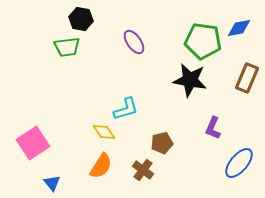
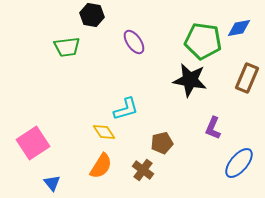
black hexagon: moved 11 px right, 4 px up
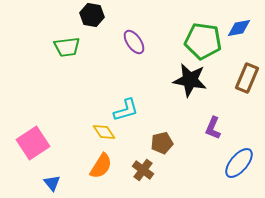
cyan L-shape: moved 1 px down
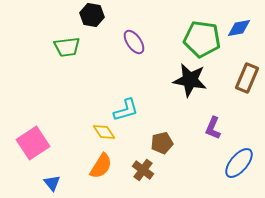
green pentagon: moved 1 px left, 2 px up
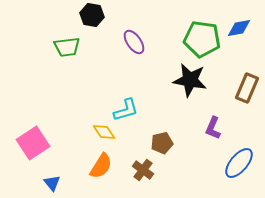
brown rectangle: moved 10 px down
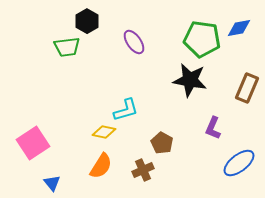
black hexagon: moved 5 px left, 6 px down; rotated 20 degrees clockwise
yellow diamond: rotated 45 degrees counterclockwise
brown pentagon: rotated 30 degrees counterclockwise
blue ellipse: rotated 12 degrees clockwise
brown cross: rotated 30 degrees clockwise
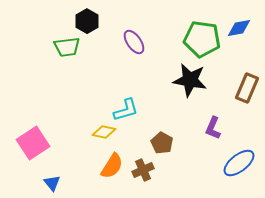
orange semicircle: moved 11 px right
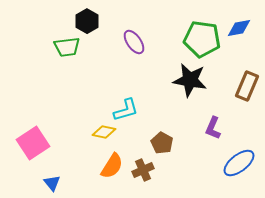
brown rectangle: moved 2 px up
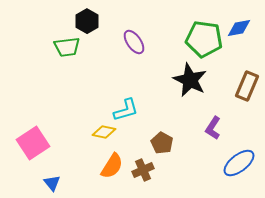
green pentagon: moved 2 px right
black star: rotated 16 degrees clockwise
purple L-shape: rotated 10 degrees clockwise
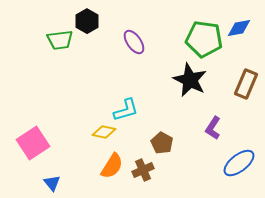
green trapezoid: moved 7 px left, 7 px up
brown rectangle: moved 1 px left, 2 px up
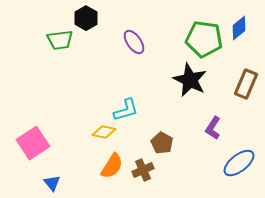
black hexagon: moved 1 px left, 3 px up
blue diamond: rotated 30 degrees counterclockwise
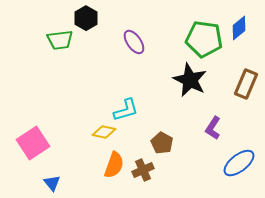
orange semicircle: moved 2 px right, 1 px up; rotated 12 degrees counterclockwise
